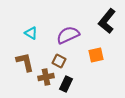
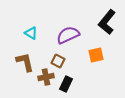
black L-shape: moved 1 px down
brown square: moved 1 px left
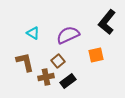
cyan triangle: moved 2 px right
brown square: rotated 24 degrees clockwise
black rectangle: moved 2 px right, 3 px up; rotated 28 degrees clockwise
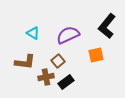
black L-shape: moved 4 px down
brown L-shape: rotated 110 degrees clockwise
black rectangle: moved 2 px left, 1 px down
